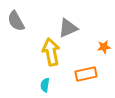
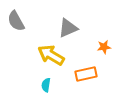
yellow arrow: moved 3 px down; rotated 48 degrees counterclockwise
cyan semicircle: moved 1 px right
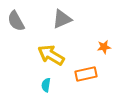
gray triangle: moved 6 px left, 9 px up
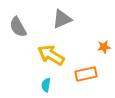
gray semicircle: moved 2 px right, 6 px down
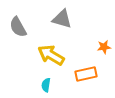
gray triangle: rotated 40 degrees clockwise
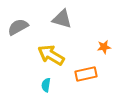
gray semicircle: rotated 90 degrees clockwise
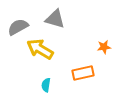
gray triangle: moved 7 px left
yellow arrow: moved 11 px left, 6 px up
orange rectangle: moved 3 px left, 1 px up
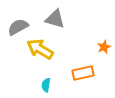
orange star: rotated 16 degrees counterclockwise
